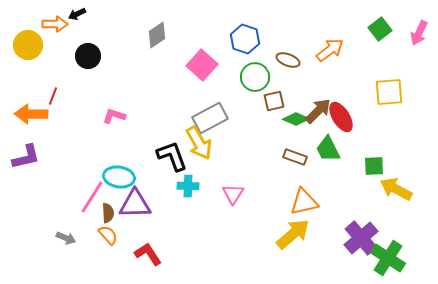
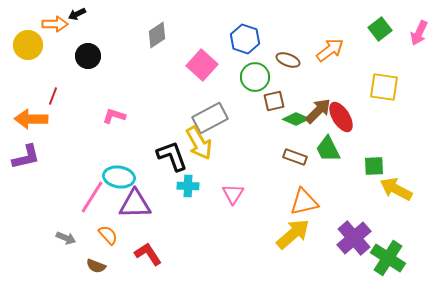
yellow square at (389, 92): moved 5 px left, 5 px up; rotated 12 degrees clockwise
orange arrow at (31, 114): moved 5 px down
brown semicircle at (108, 213): moved 12 px left, 53 px down; rotated 114 degrees clockwise
purple cross at (361, 238): moved 7 px left
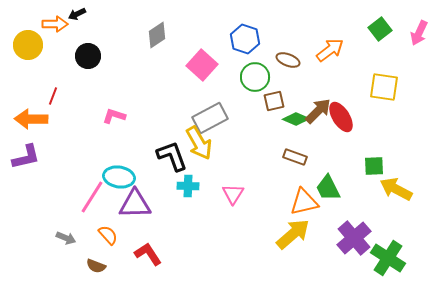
green trapezoid at (328, 149): moved 39 px down
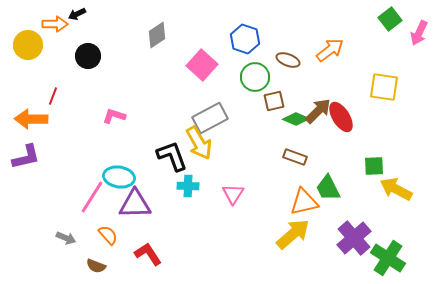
green square at (380, 29): moved 10 px right, 10 px up
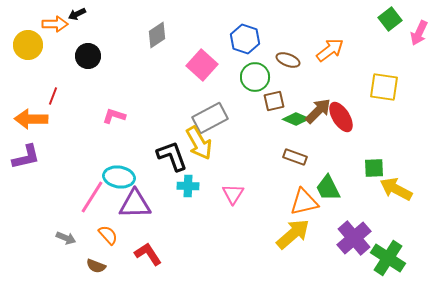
green square at (374, 166): moved 2 px down
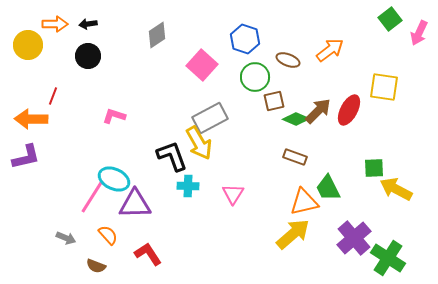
black arrow at (77, 14): moved 11 px right, 10 px down; rotated 18 degrees clockwise
red ellipse at (341, 117): moved 8 px right, 7 px up; rotated 60 degrees clockwise
cyan ellipse at (119, 177): moved 5 px left, 2 px down; rotated 16 degrees clockwise
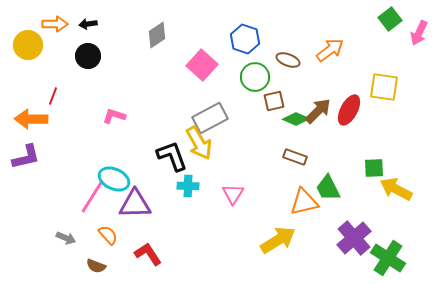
yellow arrow at (293, 234): moved 15 px left, 6 px down; rotated 9 degrees clockwise
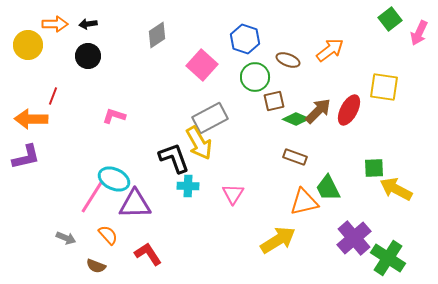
black L-shape at (172, 156): moved 2 px right, 2 px down
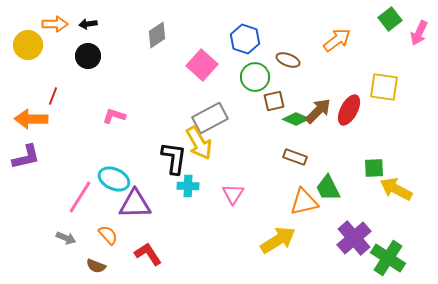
orange arrow at (330, 50): moved 7 px right, 10 px up
black L-shape at (174, 158): rotated 28 degrees clockwise
pink line at (92, 197): moved 12 px left
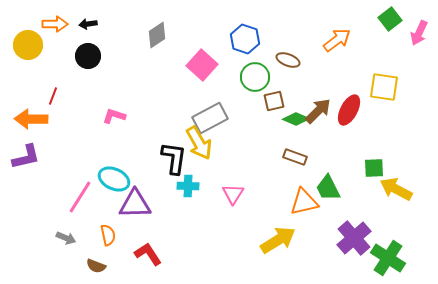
orange semicircle at (108, 235): rotated 30 degrees clockwise
